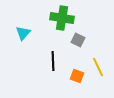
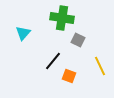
black line: rotated 42 degrees clockwise
yellow line: moved 2 px right, 1 px up
orange square: moved 8 px left
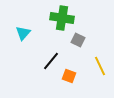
black line: moved 2 px left
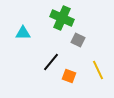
green cross: rotated 15 degrees clockwise
cyan triangle: rotated 49 degrees clockwise
black line: moved 1 px down
yellow line: moved 2 px left, 4 px down
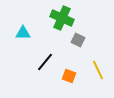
black line: moved 6 px left
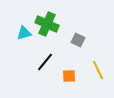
green cross: moved 15 px left, 6 px down
cyan triangle: moved 1 px right; rotated 14 degrees counterclockwise
orange square: rotated 24 degrees counterclockwise
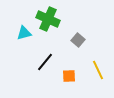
green cross: moved 1 px right, 5 px up
gray square: rotated 16 degrees clockwise
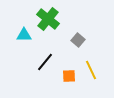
green cross: rotated 15 degrees clockwise
cyan triangle: moved 2 px down; rotated 14 degrees clockwise
yellow line: moved 7 px left
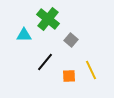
gray square: moved 7 px left
